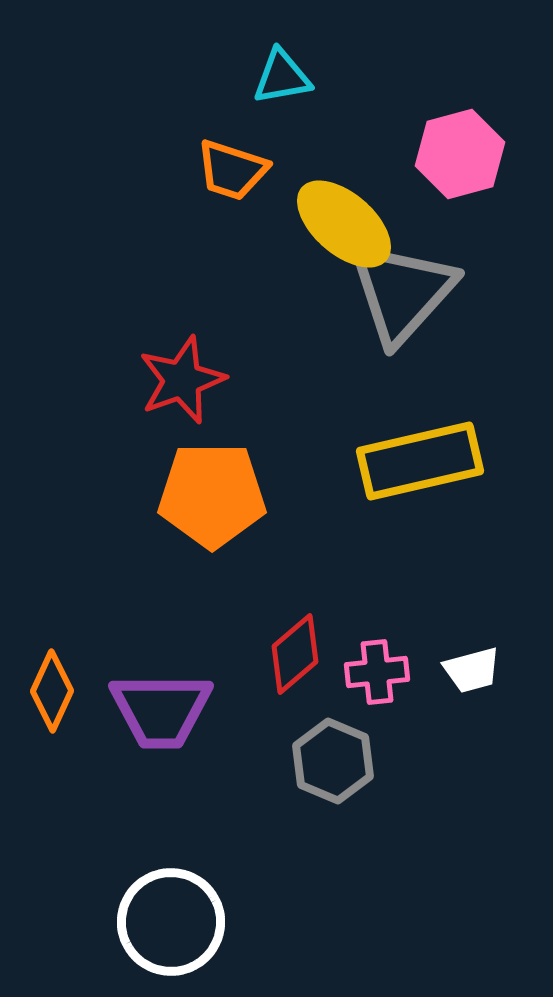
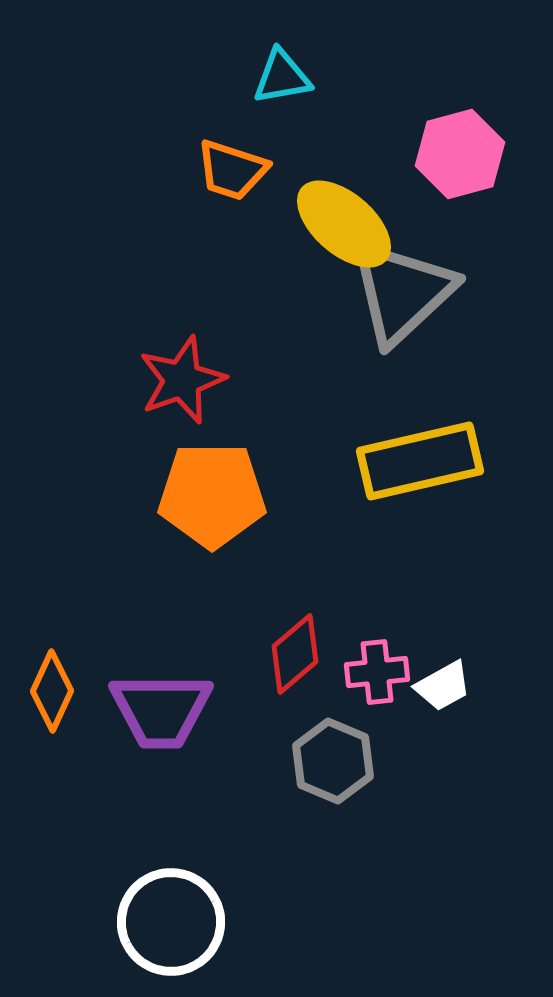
gray triangle: rotated 5 degrees clockwise
white trapezoid: moved 29 px left, 16 px down; rotated 14 degrees counterclockwise
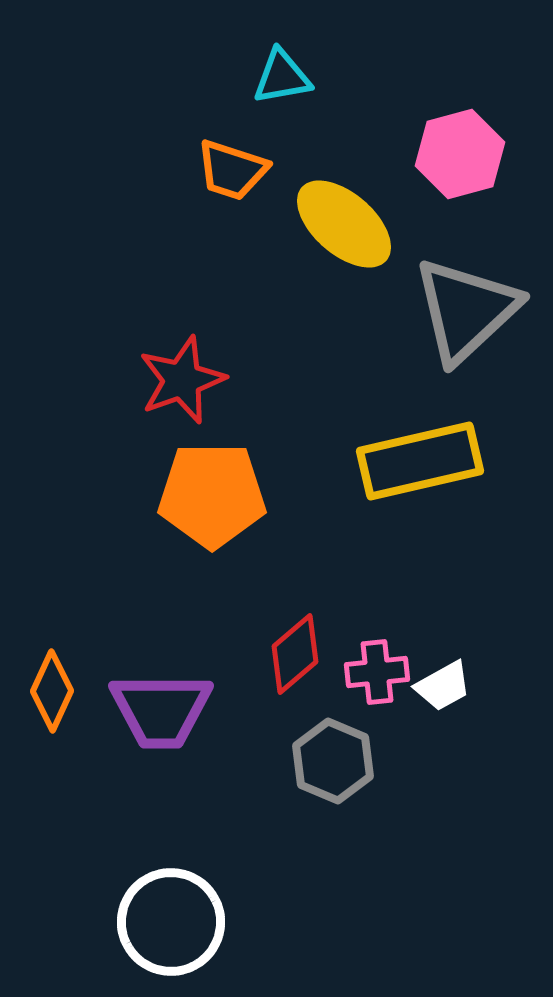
gray triangle: moved 64 px right, 18 px down
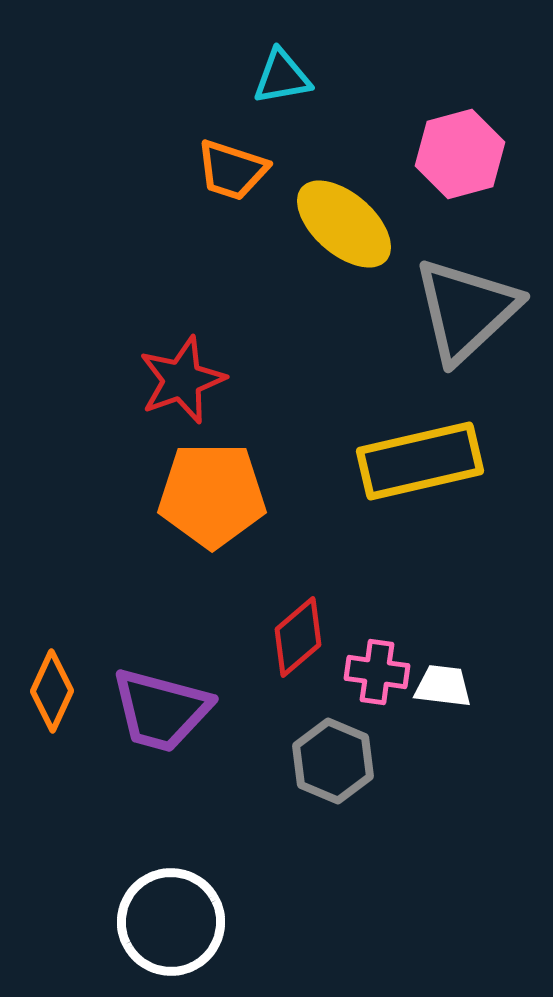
red diamond: moved 3 px right, 17 px up
pink cross: rotated 14 degrees clockwise
white trapezoid: rotated 144 degrees counterclockwise
purple trapezoid: rotated 15 degrees clockwise
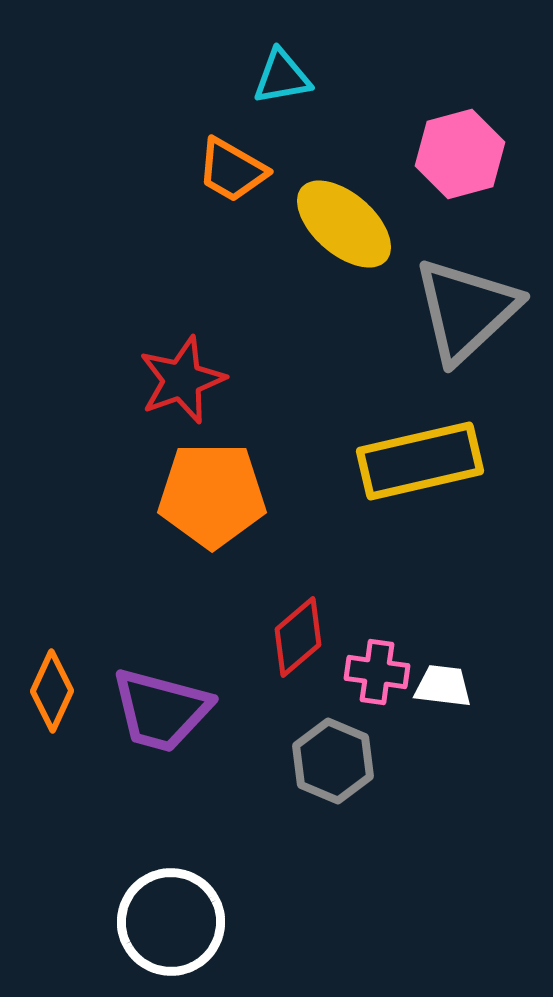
orange trapezoid: rotated 12 degrees clockwise
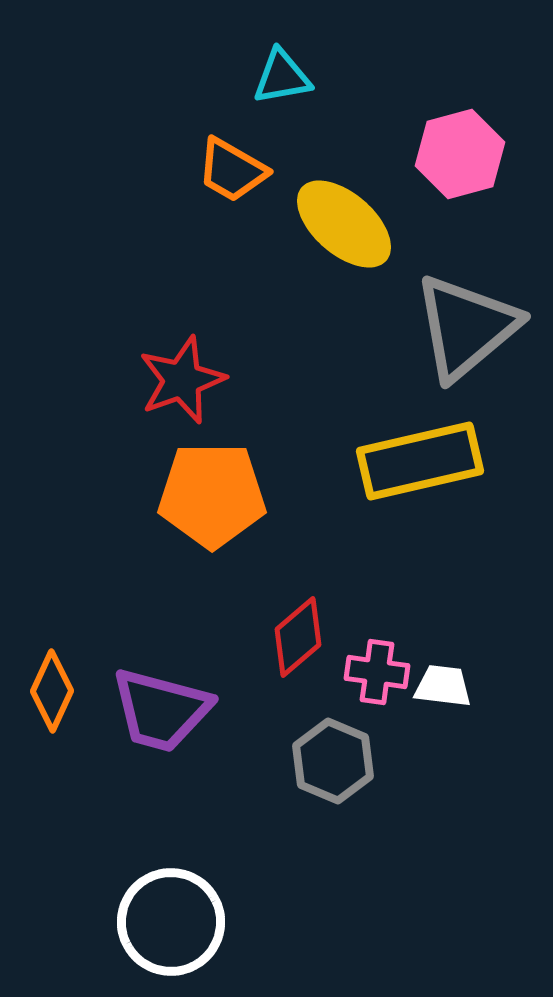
gray triangle: moved 17 px down; rotated 3 degrees clockwise
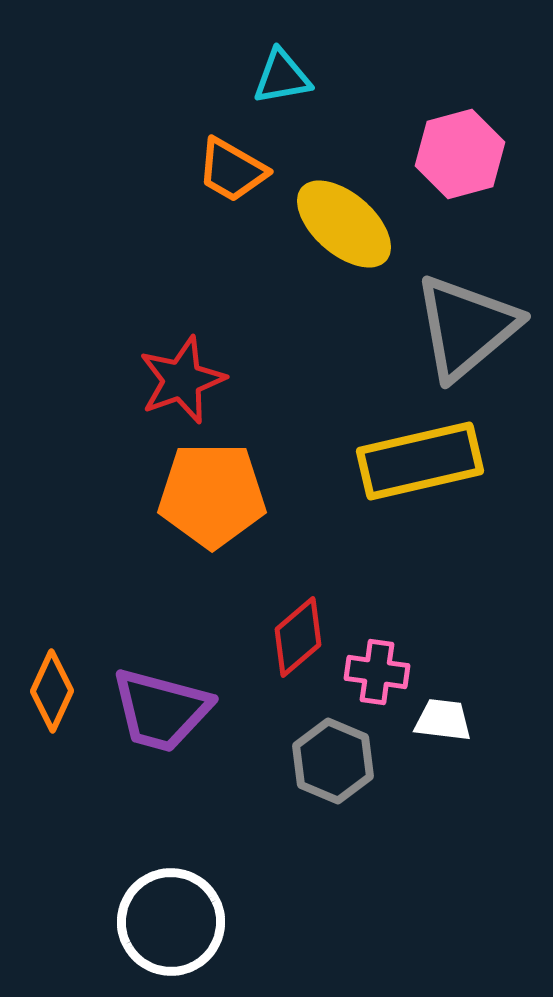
white trapezoid: moved 34 px down
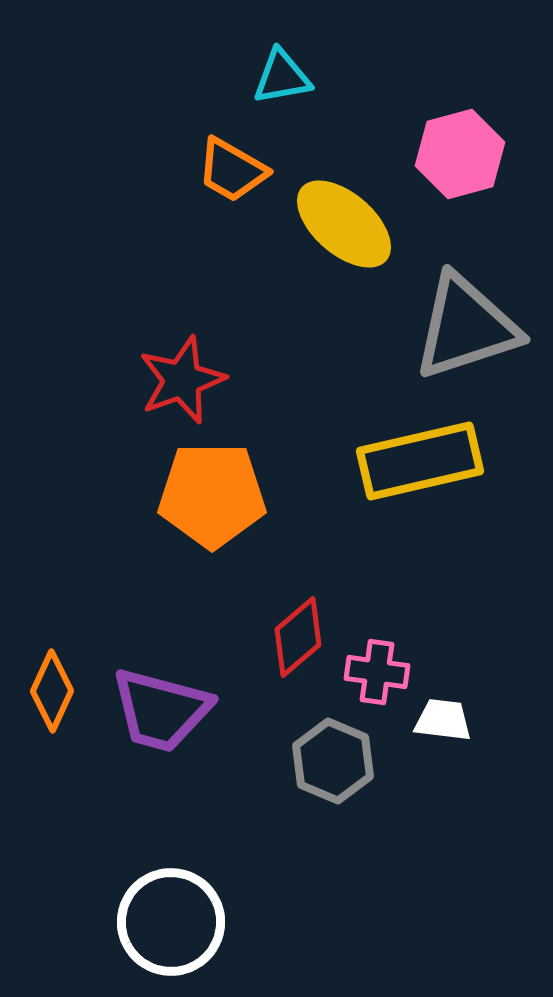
gray triangle: rotated 22 degrees clockwise
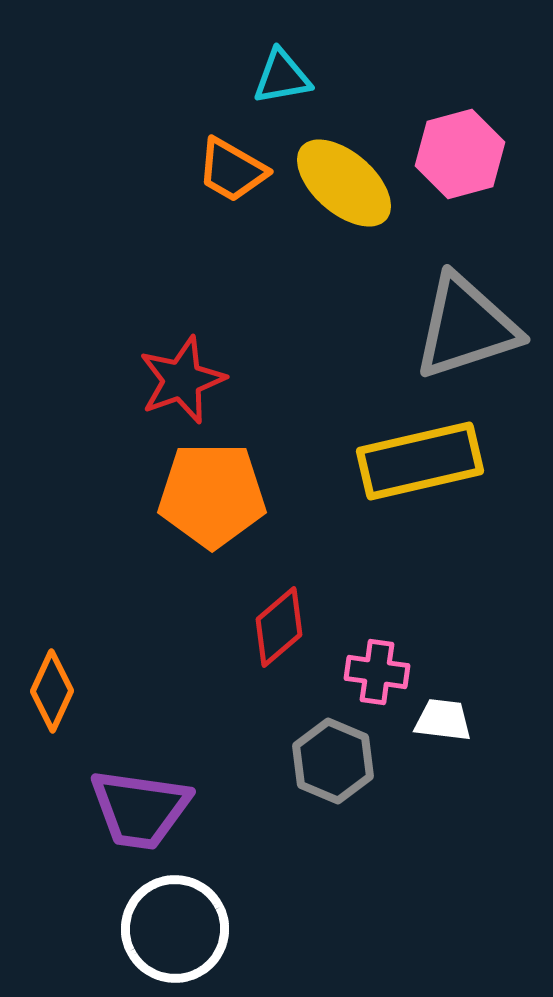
yellow ellipse: moved 41 px up
red diamond: moved 19 px left, 10 px up
purple trapezoid: moved 21 px left, 99 px down; rotated 7 degrees counterclockwise
white circle: moved 4 px right, 7 px down
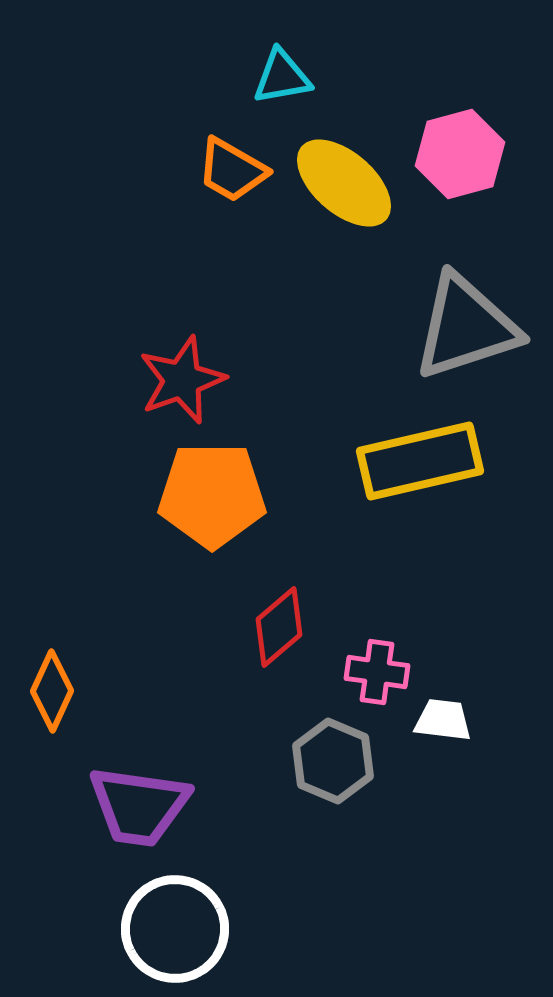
purple trapezoid: moved 1 px left, 3 px up
